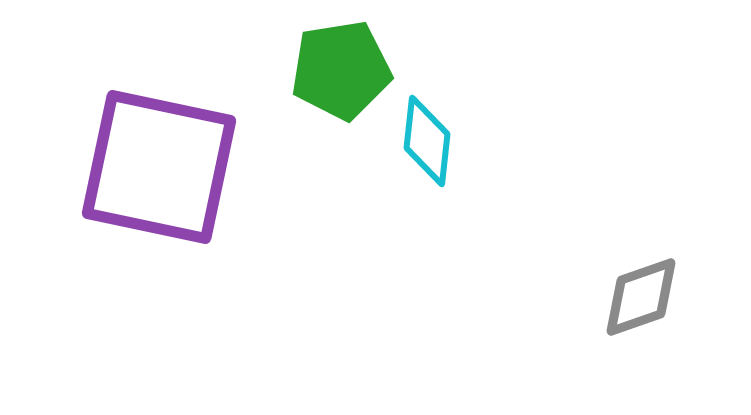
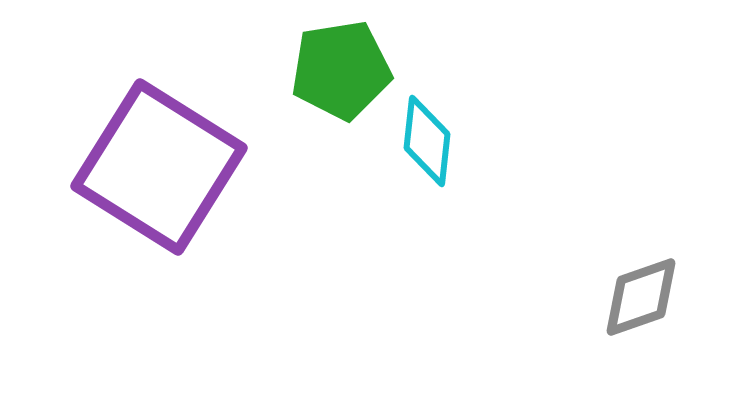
purple square: rotated 20 degrees clockwise
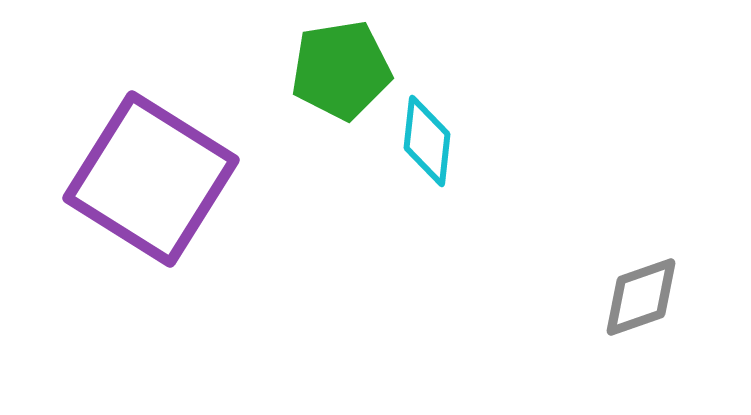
purple square: moved 8 px left, 12 px down
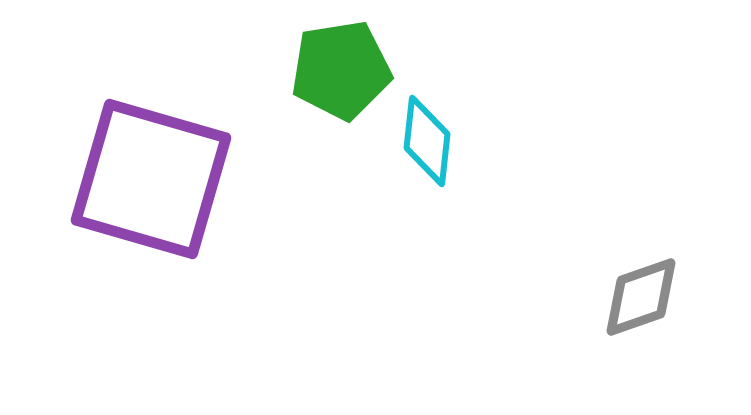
purple square: rotated 16 degrees counterclockwise
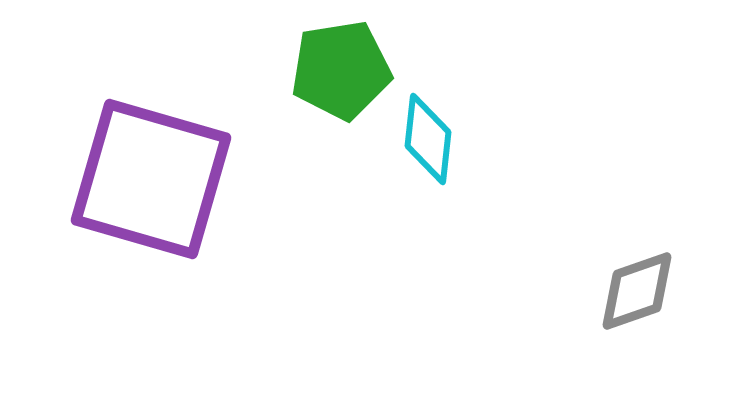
cyan diamond: moved 1 px right, 2 px up
gray diamond: moved 4 px left, 6 px up
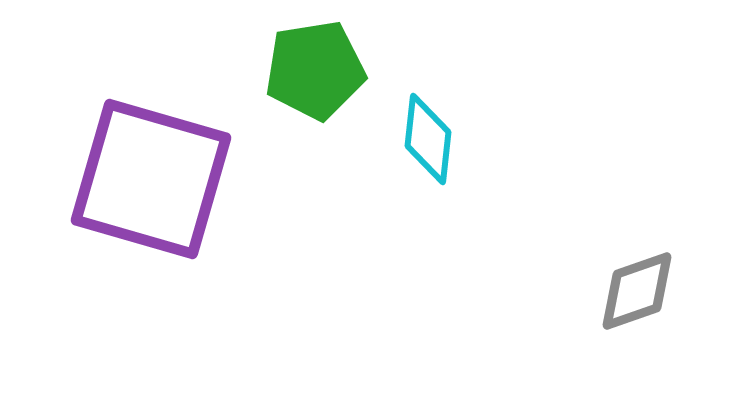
green pentagon: moved 26 px left
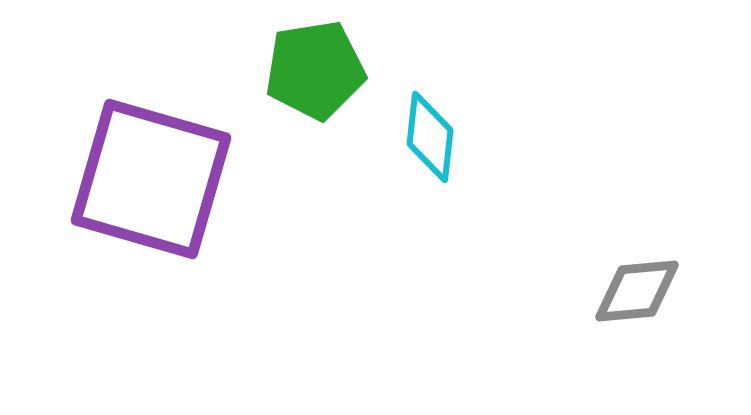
cyan diamond: moved 2 px right, 2 px up
gray diamond: rotated 14 degrees clockwise
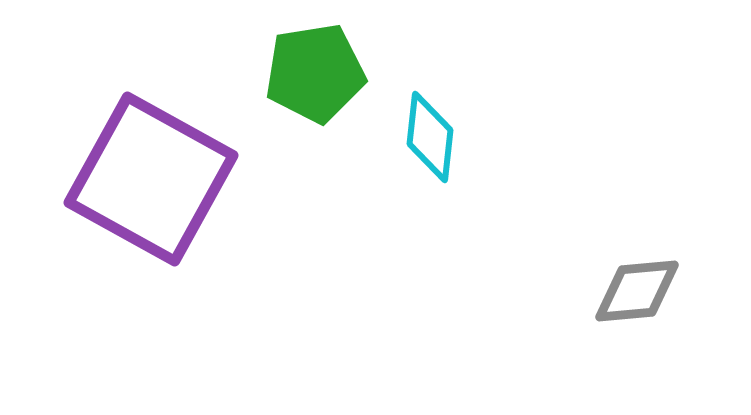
green pentagon: moved 3 px down
purple square: rotated 13 degrees clockwise
